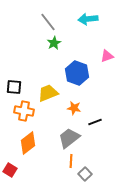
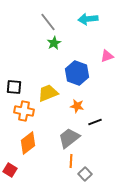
orange star: moved 3 px right, 2 px up
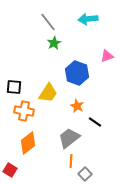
yellow trapezoid: rotated 145 degrees clockwise
orange star: rotated 16 degrees clockwise
black line: rotated 56 degrees clockwise
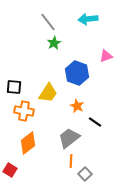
pink triangle: moved 1 px left
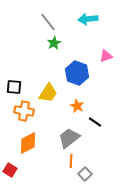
orange diamond: rotated 10 degrees clockwise
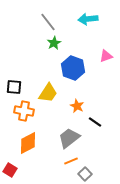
blue hexagon: moved 4 px left, 5 px up
orange line: rotated 64 degrees clockwise
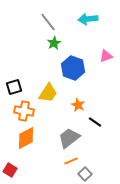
black square: rotated 21 degrees counterclockwise
orange star: moved 1 px right, 1 px up
orange diamond: moved 2 px left, 5 px up
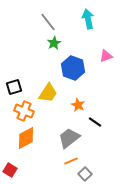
cyan arrow: rotated 84 degrees clockwise
orange cross: rotated 12 degrees clockwise
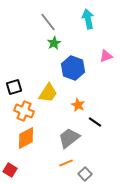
orange line: moved 5 px left, 2 px down
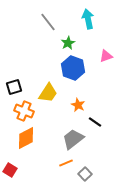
green star: moved 14 px right
gray trapezoid: moved 4 px right, 1 px down
